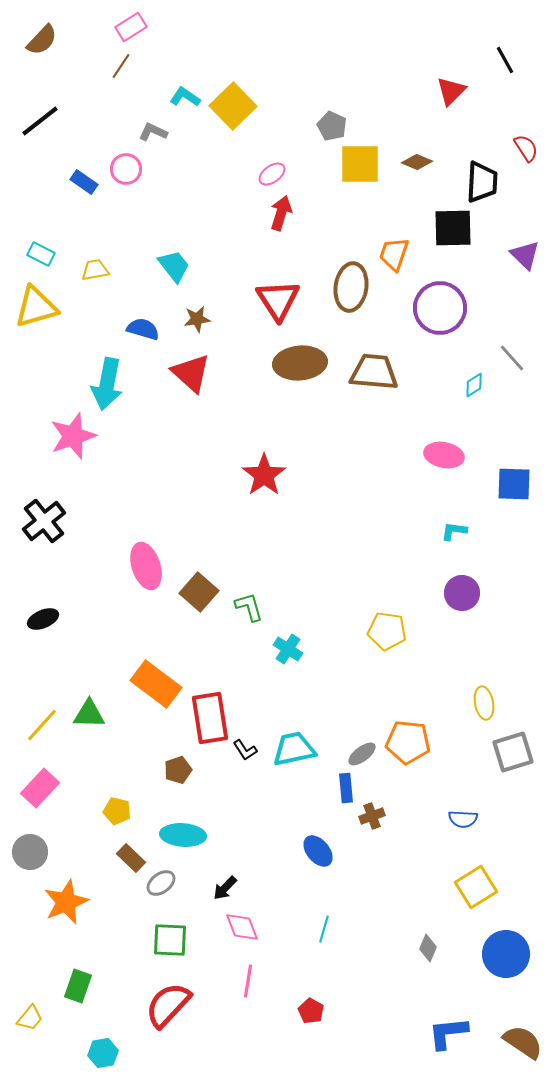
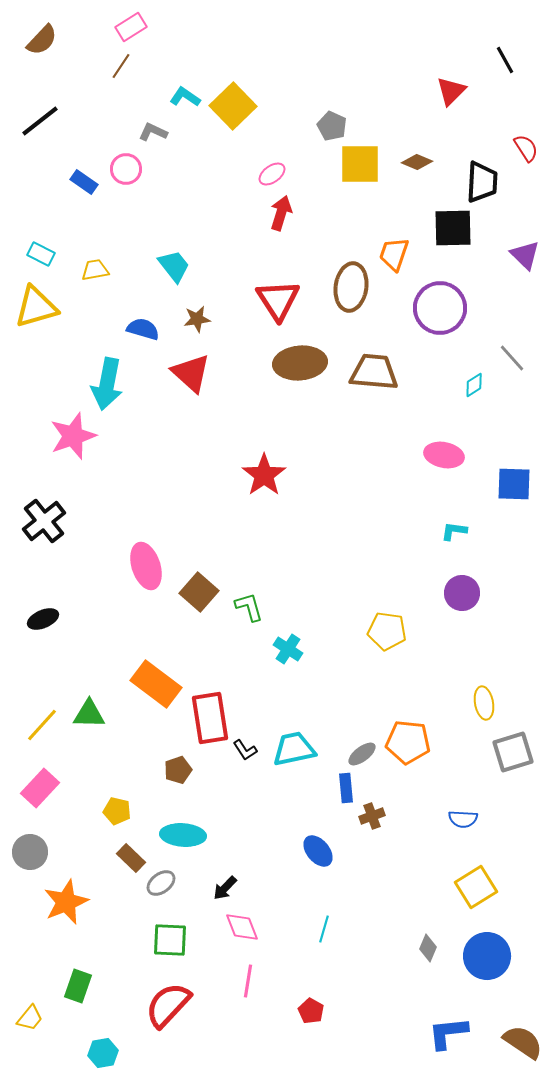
blue circle at (506, 954): moved 19 px left, 2 px down
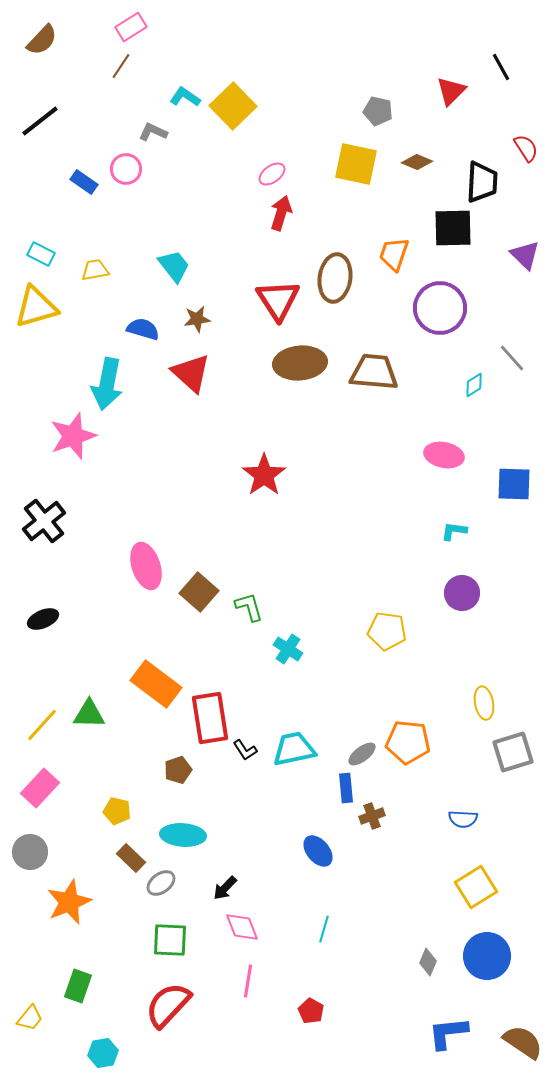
black line at (505, 60): moved 4 px left, 7 px down
gray pentagon at (332, 126): moved 46 px right, 15 px up; rotated 12 degrees counterclockwise
yellow square at (360, 164): moved 4 px left; rotated 12 degrees clockwise
brown ellipse at (351, 287): moved 16 px left, 9 px up
orange star at (66, 902): moved 3 px right
gray diamond at (428, 948): moved 14 px down
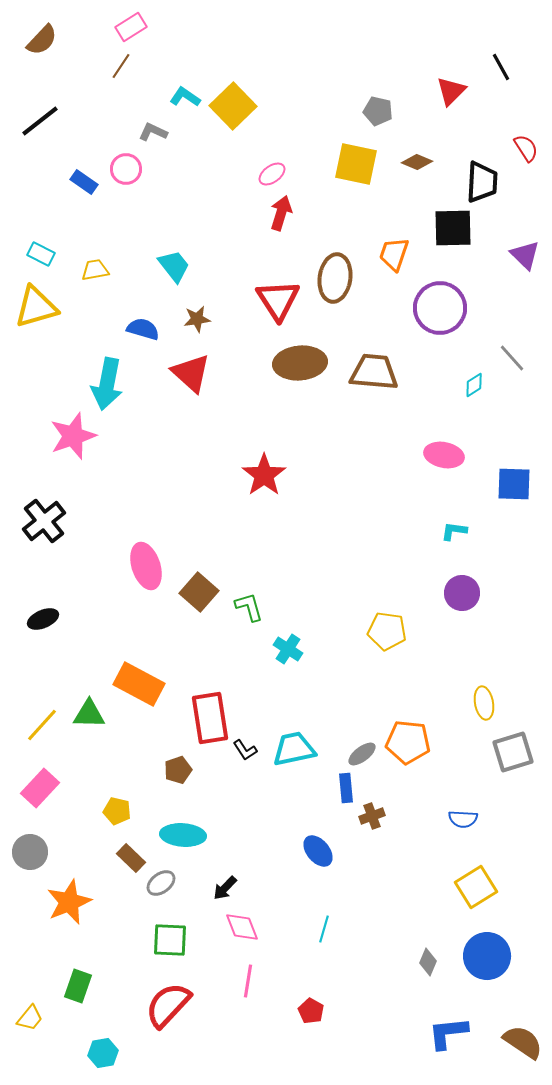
orange rectangle at (156, 684): moved 17 px left; rotated 9 degrees counterclockwise
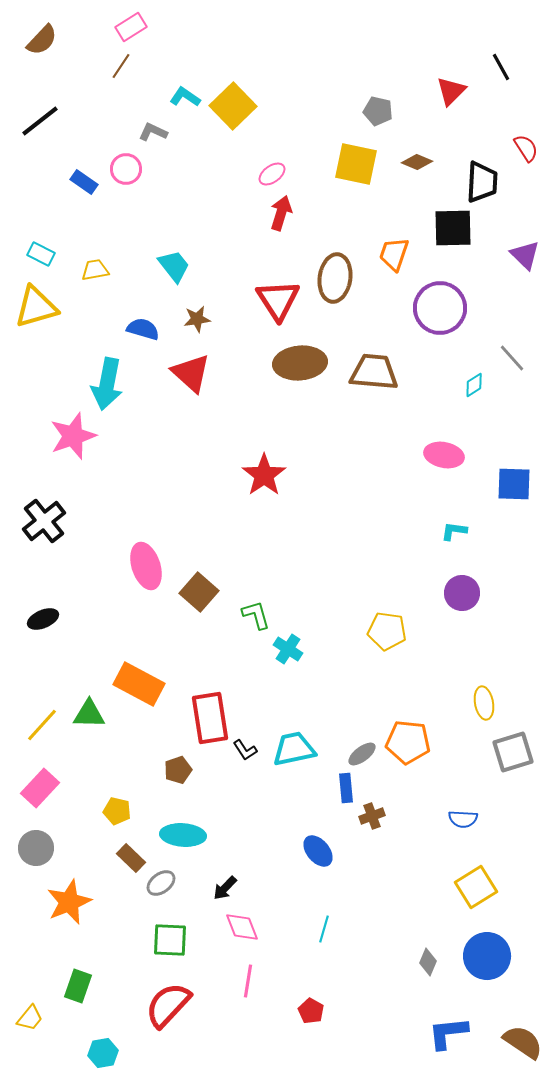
green L-shape at (249, 607): moved 7 px right, 8 px down
gray circle at (30, 852): moved 6 px right, 4 px up
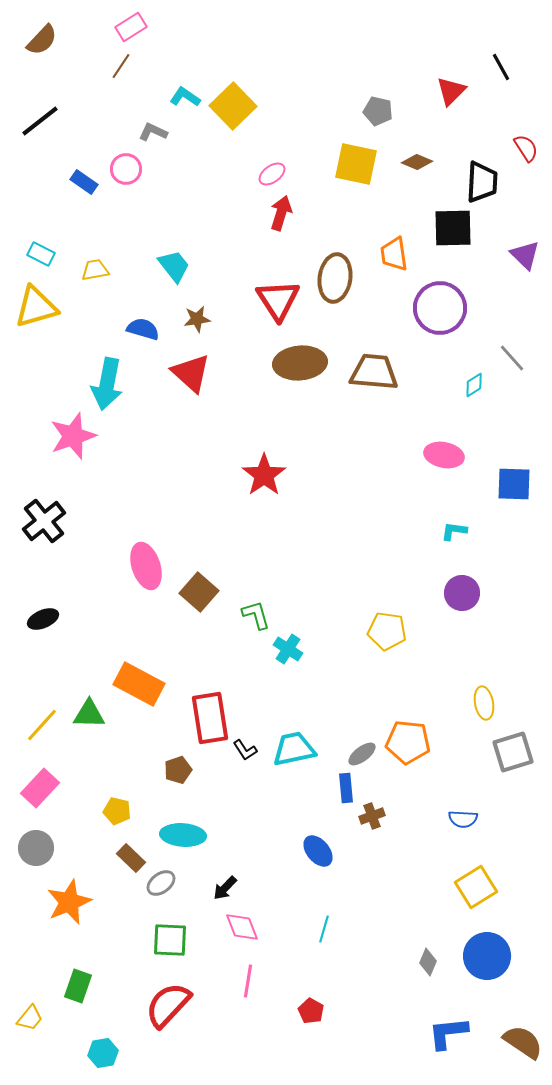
orange trapezoid at (394, 254): rotated 27 degrees counterclockwise
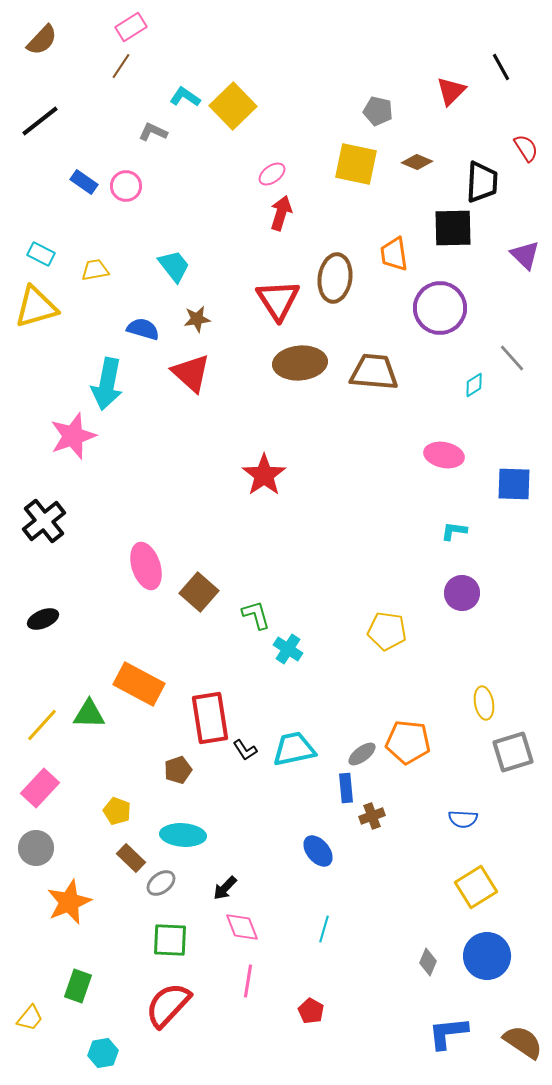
pink circle at (126, 169): moved 17 px down
yellow pentagon at (117, 811): rotated 8 degrees clockwise
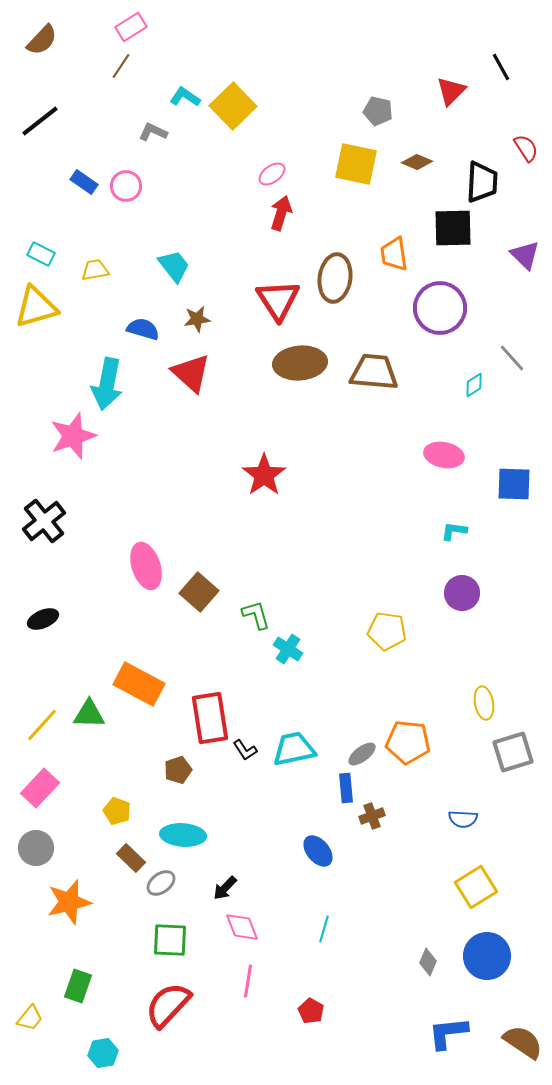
orange star at (69, 902): rotated 9 degrees clockwise
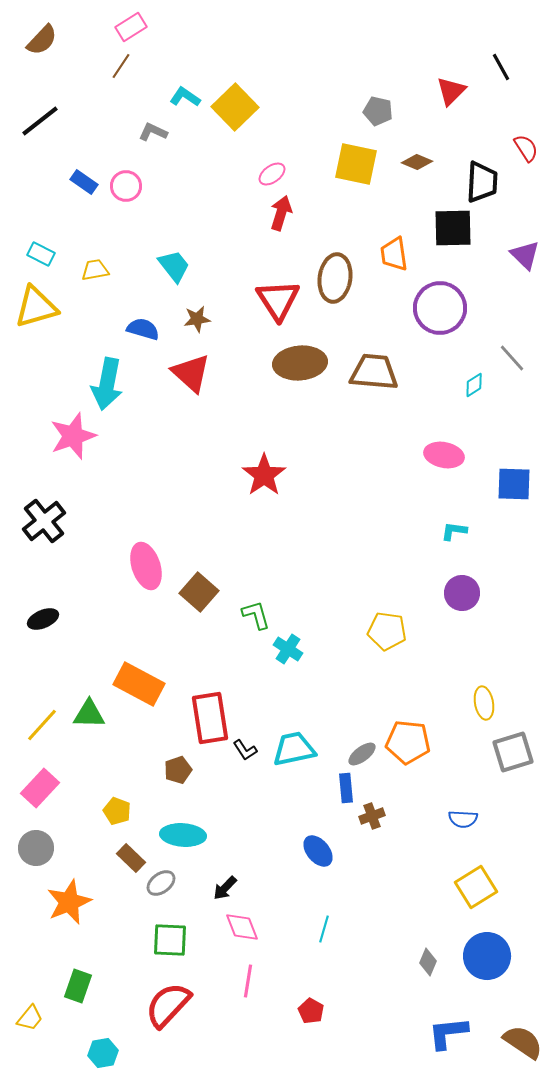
yellow square at (233, 106): moved 2 px right, 1 px down
orange star at (69, 902): rotated 9 degrees counterclockwise
